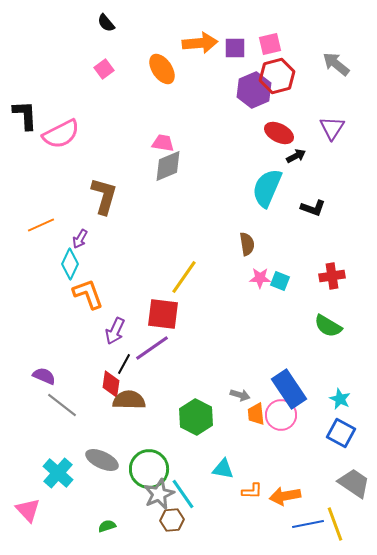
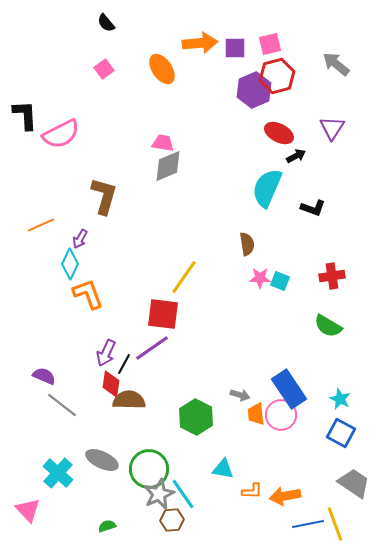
purple arrow at (115, 331): moved 9 px left, 22 px down
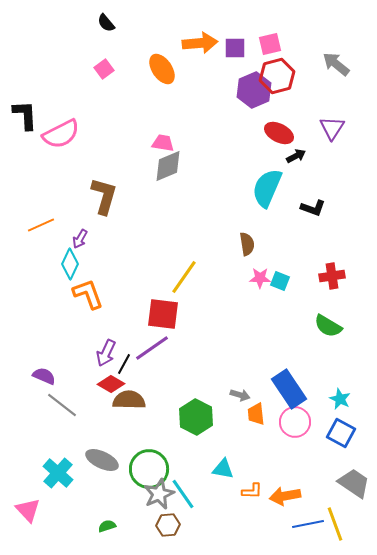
red diamond at (111, 384): rotated 68 degrees counterclockwise
pink circle at (281, 415): moved 14 px right, 7 px down
brown hexagon at (172, 520): moved 4 px left, 5 px down
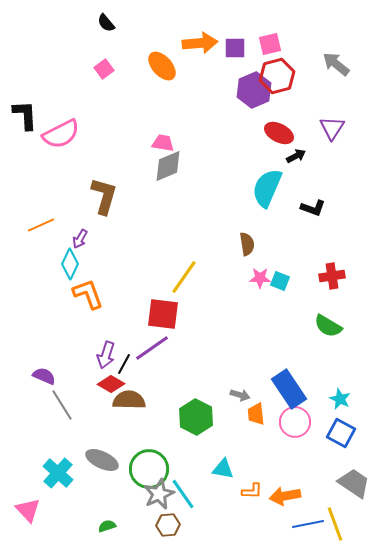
orange ellipse at (162, 69): moved 3 px up; rotated 8 degrees counterclockwise
purple arrow at (106, 353): moved 2 px down; rotated 8 degrees counterclockwise
gray line at (62, 405): rotated 20 degrees clockwise
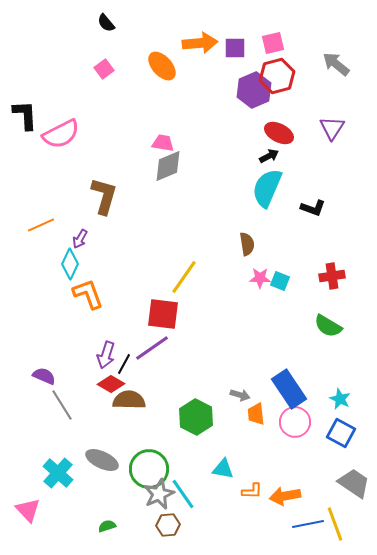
pink square at (270, 44): moved 3 px right, 1 px up
black arrow at (296, 156): moved 27 px left
